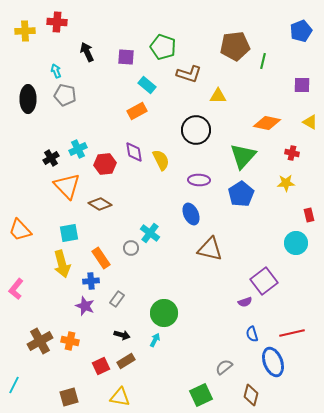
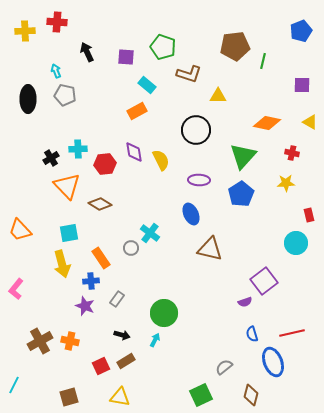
cyan cross at (78, 149): rotated 24 degrees clockwise
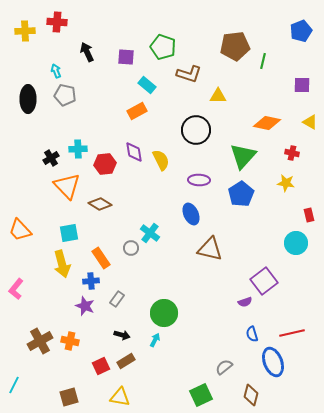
yellow star at (286, 183): rotated 12 degrees clockwise
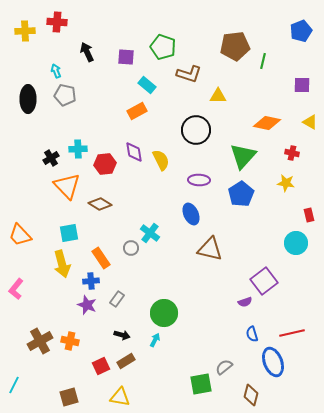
orange trapezoid at (20, 230): moved 5 px down
purple star at (85, 306): moved 2 px right, 1 px up
green square at (201, 395): moved 11 px up; rotated 15 degrees clockwise
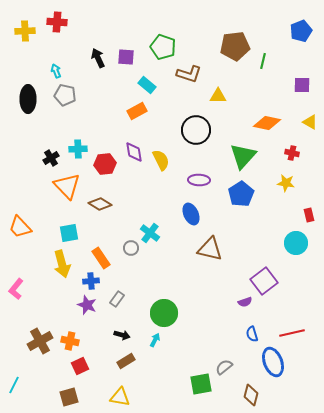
black arrow at (87, 52): moved 11 px right, 6 px down
orange trapezoid at (20, 235): moved 8 px up
red square at (101, 366): moved 21 px left
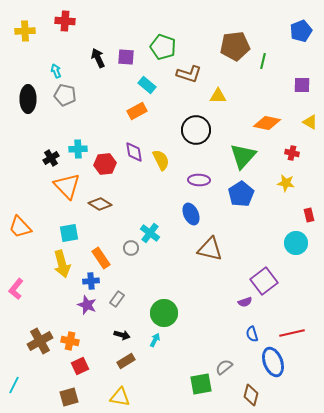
red cross at (57, 22): moved 8 px right, 1 px up
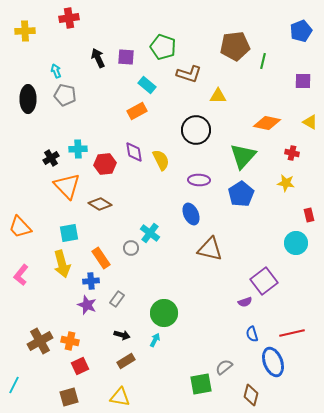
red cross at (65, 21): moved 4 px right, 3 px up; rotated 12 degrees counterclockwise
purple square at (302, 85): moved 1 px right, 4 px up
pink L-shape at (16, 289): moved 5 px right, 14 px up
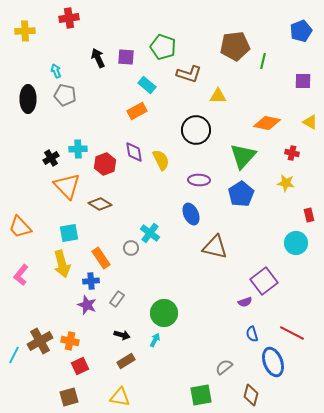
red hexagon at (105, 164): rotated 15 degrees counterclockwise
brown triangle at (210, 249): moved 5 px right, 2 px up
red line at (292, 333): rotated 40 degrees clockwise
green square at (201, 384): moved 11 px down
cyan line at (14, 385): moved 30 px up
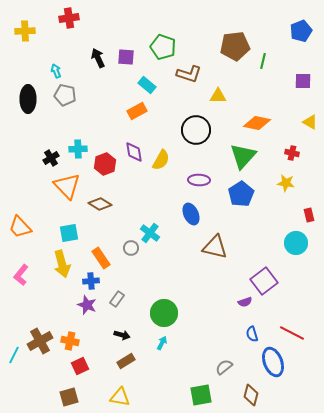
orange diamond at (267, 123): moved 10 px left
yellow semicircle at (161, 160): rotated 55 degrees clockwise
cyan arrow at (155, 340): moved 7 px right, 3 px down
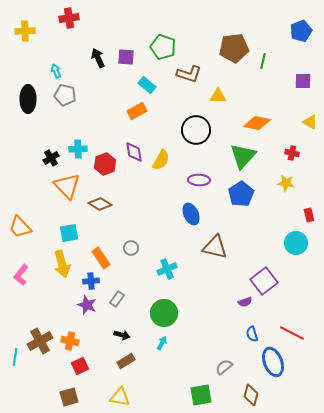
brown pentagon at (235, 46): moved 1 px left, 2 px down
cyan cross at (150, 233): moved 17 px right, 36 px down; rotated 30 degrees clockwise
cyan line at (14, 355): moved 1 px right, 2 px down; rotated 18 degrees counterclockwise
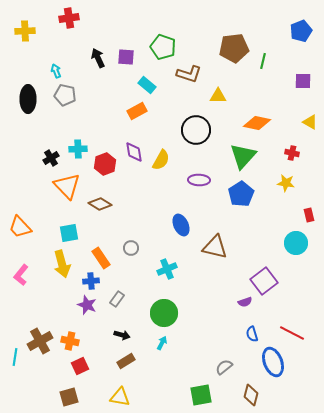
blue ellipse at (191, 214): moved 10 px left, 11 px down
